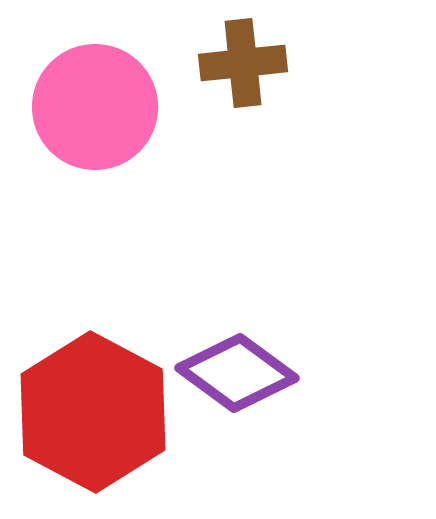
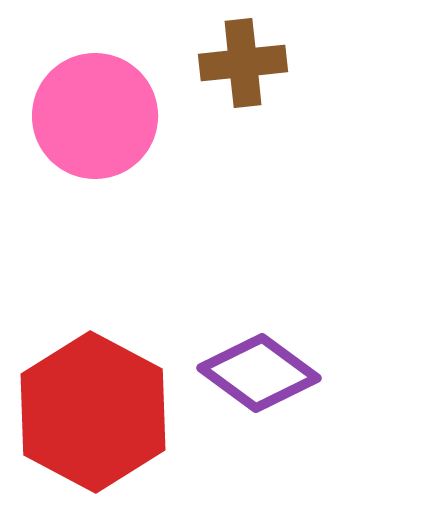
pink circle: moved 9 px down
purple diamond: moved 22 px right
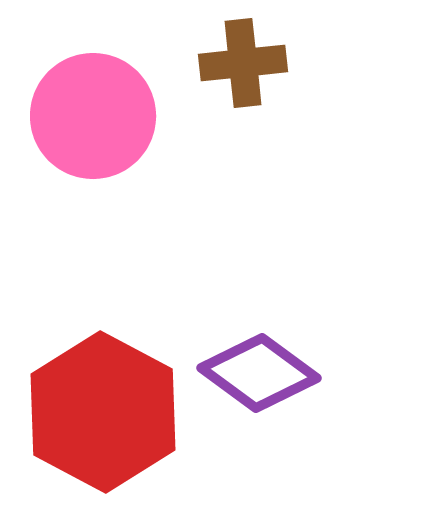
pink circle: moved 2 px left
red hexagon: moved 10 px right
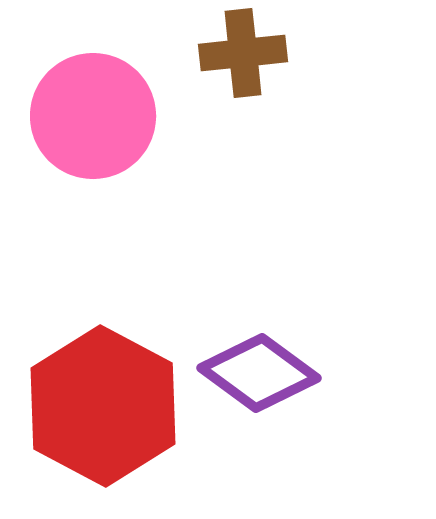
brown cross: moved 10 px up
red hexagon: moved 6 px up
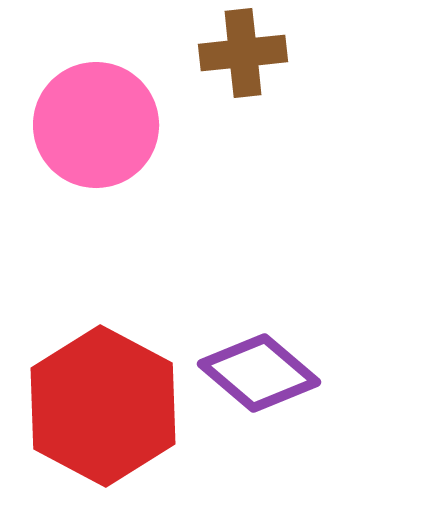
pink circle: moved 3 px right, 9 px down
purple diamond: rotated 4 degrees clockwise
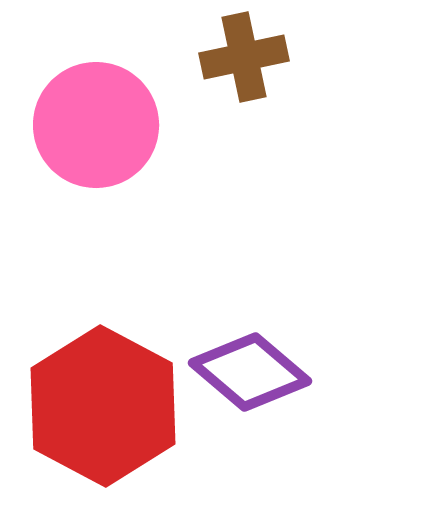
brown cross: moved 1 px right, 4 px down; rotated 6 degrees counterclockwise
purple diamond: moved 9 px left, 1 px up
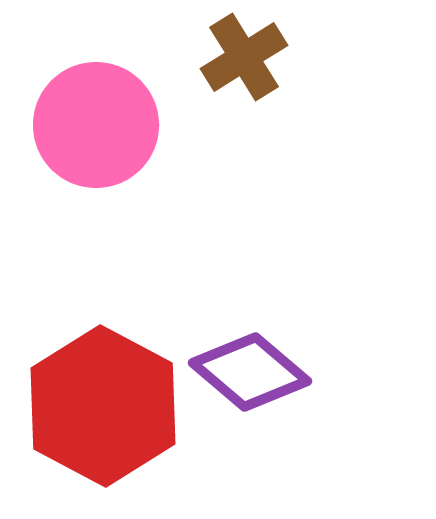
brown cross: rotated 20 degrees counterclockwise
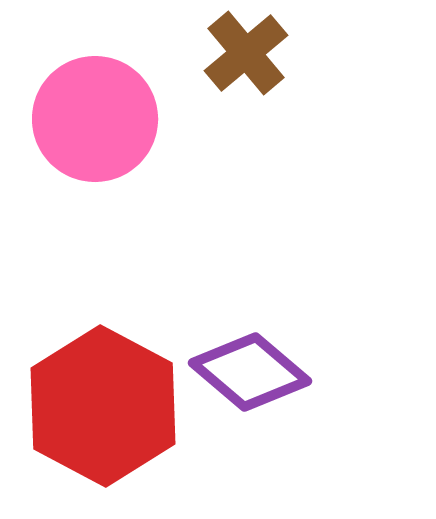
brown cross: moved 2 px right, 4 px up; rotated 8 degrees counterclockwise
pink circle: moved 1 px left, 6 px up
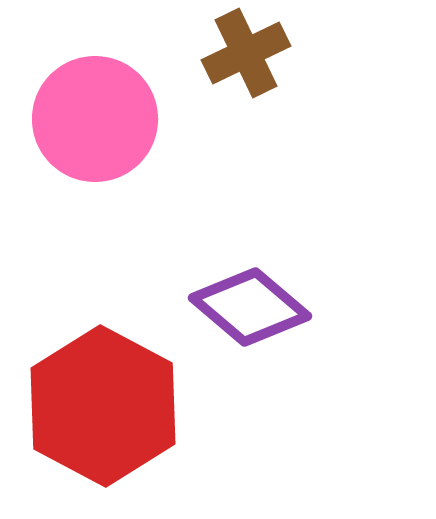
brown cross: rotated 14 degrees clockwise
purple diamond: moved 65 px up
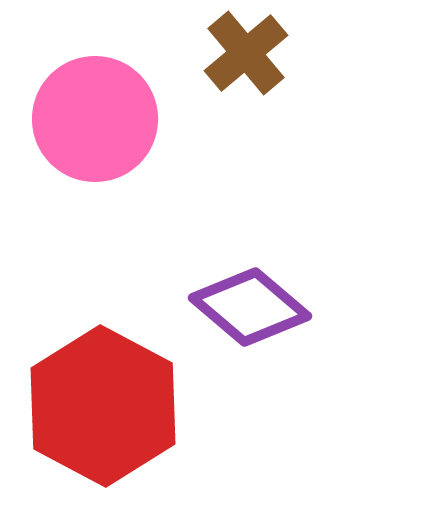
brown cross: rotated 14 degrees counterclockwise
